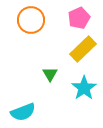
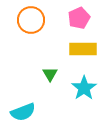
yellow rectangle: rotated 44 degrees clockwise
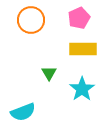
green triangle: moved 1 px left, 1 px up
cyan star: moved 2 px left, 1 px down
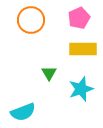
cyan star: moved 1 px left; rotated 15 degrees clockwise
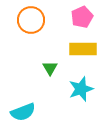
pink pentagon: moved 3 px right, 1 px up
green triangle: moved 1 px right, 5 px up
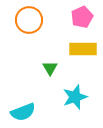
orange circle: moved 2 px left
cyan star: moved 6 px left, 8 px down
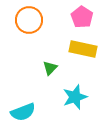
pink pentagon: rotated 15 degrees counterclockwise
yellow rectangle: rotated 12 degrees clockwise
green triangle: rotated 14 degrees clockwise
